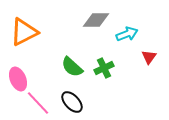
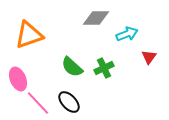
gray diamond: moved 2 px up
orange triangle: moved 5 px right, 3 px down; rotated 8 degrees clockwise
black ellipse: moved 3 px left
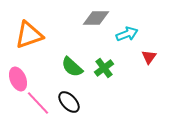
green cross: rotated 12 degrees counterclockwise
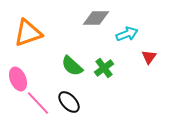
orange triangle: moved 1 px left, 2 px up
green semicircle: moved 1 px up
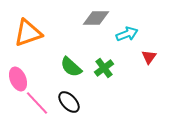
green semicircle: moved 1 px left, 1 px down
pink line: moved 1 px left
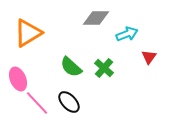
orange triangle: rotated 12 degrees counterclockwise
green cross: rotated 12 degrees counterclockwise
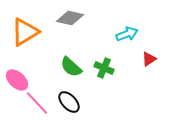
gray diamond: moved 26 px left; rotated 12 degrees clockwise
orange triangle: moved 3 px left, 1 px up
red triangle: moved 2 px down; rotated 21 degrees clockwise
green cross: rotated 18 degrees counterclockwise
pink ellipse: moved 1 px left, 1 px down; rotated 25 degrees counterclockwise
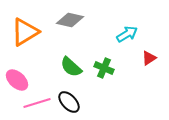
gray diamond: moved 2 px down
cyan arrow: rotated 10 degrees counterclockwise
red triangle: moved 1 px up
pink line: rotated 64 degrees counterclockwise
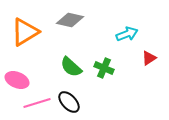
cyan arrow: rotated 10 degrees clockwise
pink ellipse: rotated 20 degrees counterclockwise
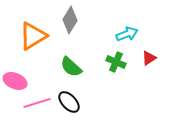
gray diamond: rotated 72 degrees counterclockwise
orange triangle: moved 8 px right, 4 px down
green cross: moved 12 px right, 6 px up
pink ellipse: moved 2 px left, 1 px down
